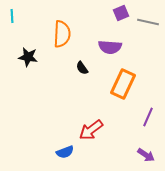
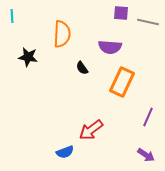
purple square: rotated 28 degrees clockwise
orange rectangle: moved 1 px left, 2 px up
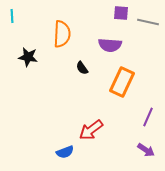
purple semicircle: moved 2 px up
purple arrow: moved 5 px up
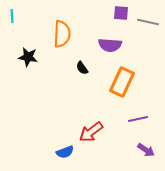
purple line: moved 10 px left, 2 px down; rotated 54 degrees clockwise
red arrow: moved 2 px down
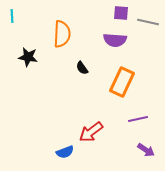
purple semicircle: moved 5 px right, 5 px up
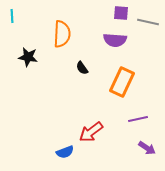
purple arrow: moved 1 px right, 2 px up
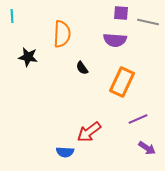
purple line: rotated 12 degrees counterclockwise
red arrow: moved 2 px left
blue semicircle: rotated 24 degrees clockwise
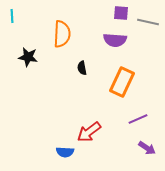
black semicircle: rotated 24 degrees clockwise
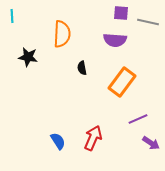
orange rectangle: rotated 12 degrees clockwise
red arrow: moved 4 px right, 6 px down; rotated 150 degrees clockwise
purple arrow: moved 4 px right, 5 px up
blue semicircle: moved 7 px left, 11 px up; rotated 126 degrees counterclockwise
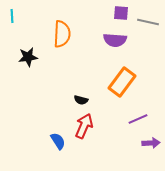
black star: rotated 18 degrees counterclockwise
black semicircle: moved 1 px left, 32 px down; rotated 64 degrees counterclockwise
red arrow: moved 9 px left, 12 px up
purple arrow: rotated 36 degrees counterclockwise
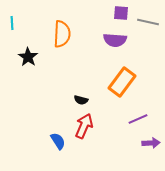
cyan line: moved 7 px down
black star: rotated 30 degrees counterclockwise
